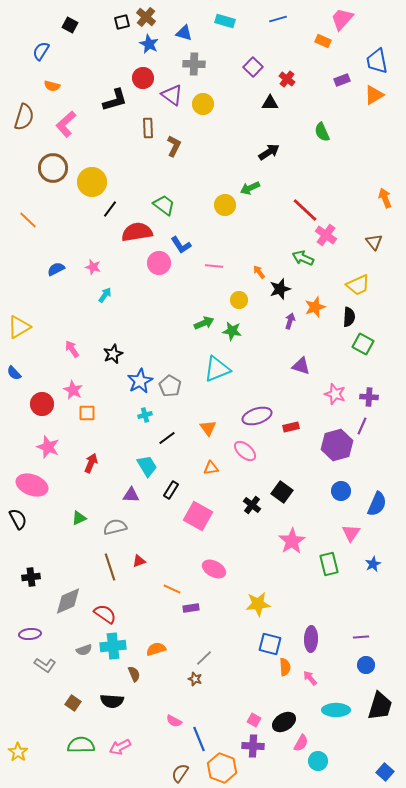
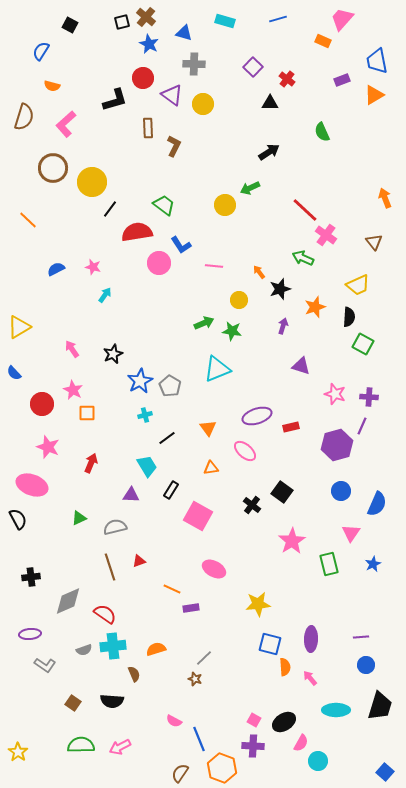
purple arrow at (290, 321): moved 7 px left, 5 px down
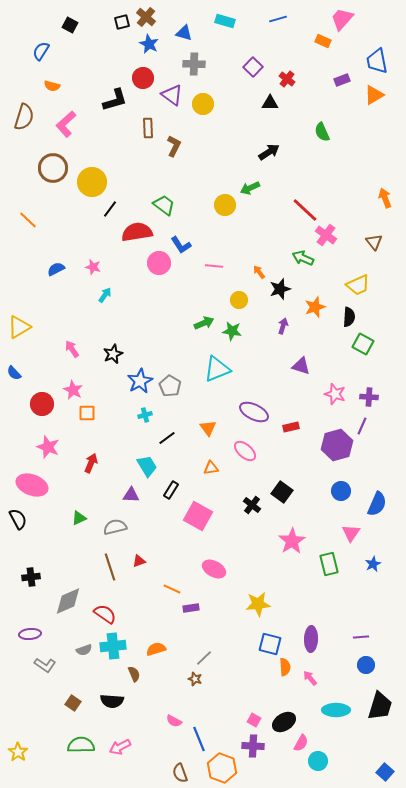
purple ellipse at (257, 416): moved 3 px left, 4 px up; rotated 44 degrees clockwise
brown semicircle at (180, 773): rotated 54 degrees counterclockwise
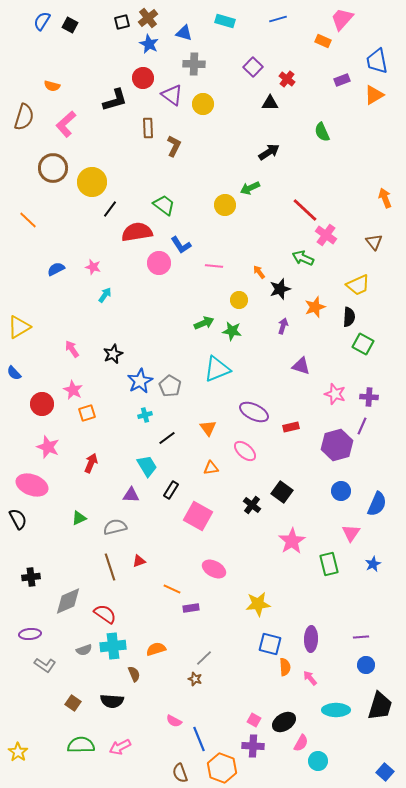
brown cross at (146, 17): moved 2 px right, 1 px down; rotated 12 degrees clockwise
blue semicircle at (41, 51): moved 1 px right, 30 px up
orange square at (87, 413): rotated 18 degrees counterclockwise
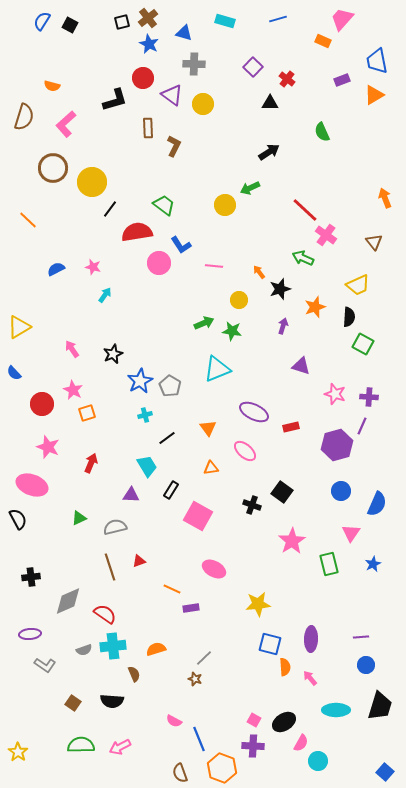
black cross at (252, 505): rotated 18 degrees counterclockwise
